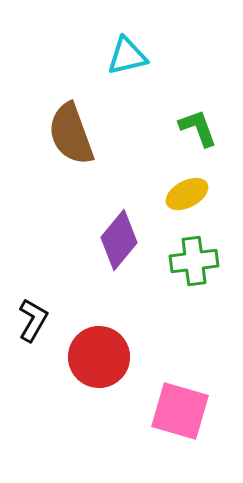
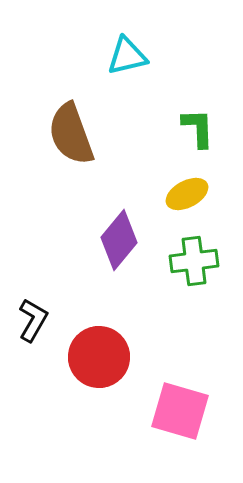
green L-shape: rotated 18 degrees clockwise
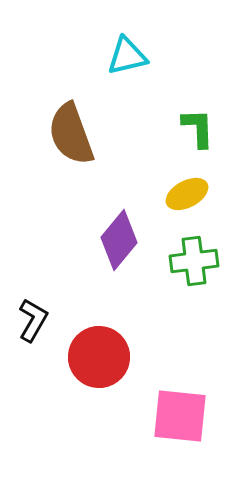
pink square: moved 5 px down; rotated 10 degrees counterclockwise
